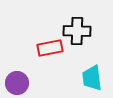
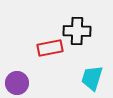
cyan trapezoid: rotated 24 degrees clockwise
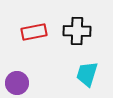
red rectangle: moved 16 px left, 16 px up
cyan trapezoid: moved 5 px left, 4 px up
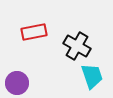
black cross: moved 15 px down; rotated 28 degrees clockwise
cyan trapezoid: moved 5 px right, 2 px down; rotated 144 degrees clockwise
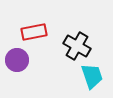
purple circle: moved 23 px up
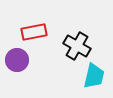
cyan trapezoid: moved 2 px right; rotated 32 degrees clockwise
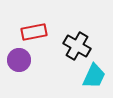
purple circle: moved 2 px right
cyan trapezoid: rotated 12 degrees clockwise
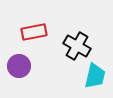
purple circle: moved 6 px down
cyan trapezoid: moved 1 px right; rotated 12 degrees counterclockwise
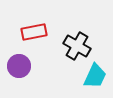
cyan trapezoid: rotated 12 degrees clockwise
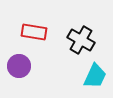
red rectangle: rotated 20 degrees clockwise
black cross: moved 4 px right, 6 px up
